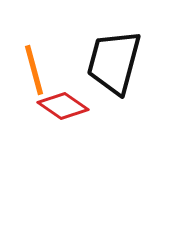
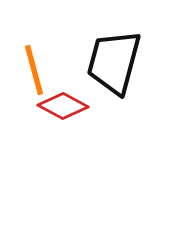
red diamond: rotated 6 degrees counterclockwise
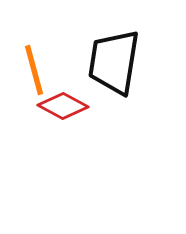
black trapezoid: rotated 6 degrees counterclockwise
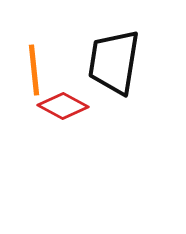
orange line: rotated 9 degrees clockwise
